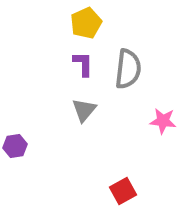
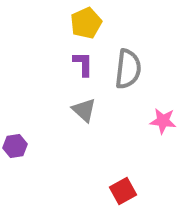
gray triangle: rotated 28 degrees counterclockwise
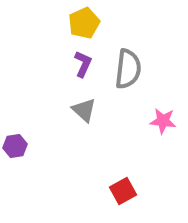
yellow pentagon: moved 2 px left
purple L-shape: rotated 24 degrees clockwise
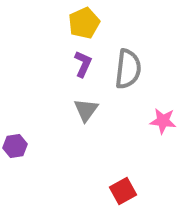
gray triangle: moved 2 px right; rotated 24 degrees clockwise
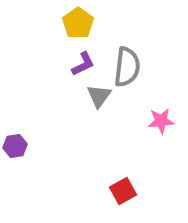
yellow pentagon: moved 6 px left; rotated 12 degrees counterclockwise
purple L-shape: rotated 40 degrees clockwise
gray semicircle: moved 1 px left, 2 px up
gray triangle: moved 13 px right, 14 px up
pink star: moved 2 px left; rotated 12 degrees counterclockwise
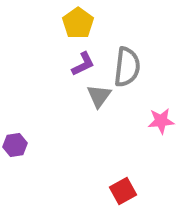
purple hexagon: moved 1 px up
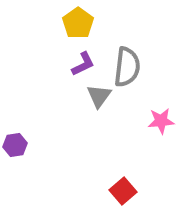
red square: rotated 12 degrees counterclockwise
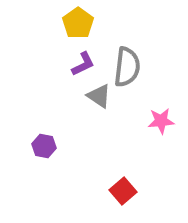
gray triangle: rotated 32 degrees counterclockwise
purple hexagon: moved 29 px right, 1 px down; rotated 20 degrees clockwise
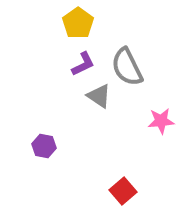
gray semicircle: rotated 147 degrees clockwise
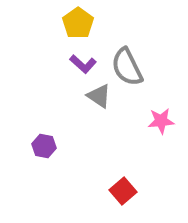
purple L-shape: rotated 68 degrees clockwise
